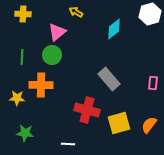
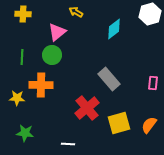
red cross: moved 2 px up; rotated 35 degrees clockwise
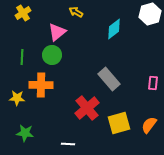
yellow cross: moved 1 px up; rotated 35 degrees counterclockwise
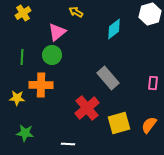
gray rectangle: moved 1 px left, 1 px up
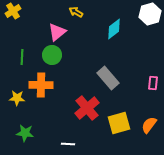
yellow cross: moved 10 px left, 2 px up
